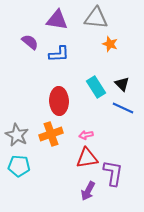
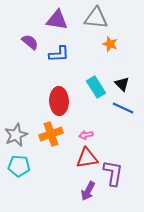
gray star: moved 1 px left; rotated 20 degrees clockwise
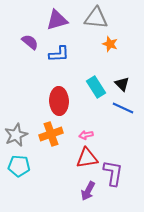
purple triangle: rotated 25 degrees counterclockwise
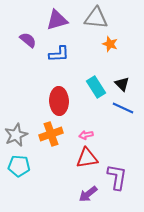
purple semicircle: moved 2 px left, 2 px up
purple L-shape: moved 4 px right, 4 px down
purple arrow: moved 3 px down; rotated 24 degrees clockwise
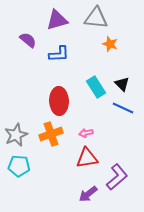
pink arrow: moved 2 px up
purple L-shape: rotated 40 degrees clockwise
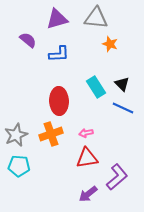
purple triangle: moved 1 px up
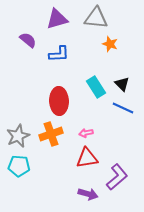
gray star: moved 2 px right, 1 px down
purple arrow: rotated 126 degrees counterclockwise
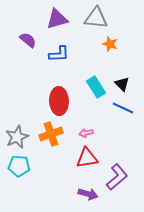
gray star: moved 1 px left, 1 px down
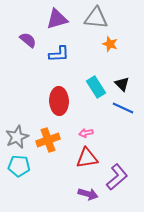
orange cross: moved 3 px left, 6 px down
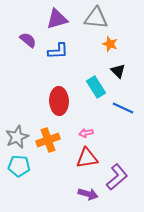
blue L-shape: moved 1 px left, 3 px up
black triangle: moved 4 px left, 13 px up
